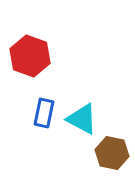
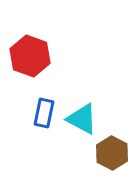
brown hexagon: rotated 16 degrees clockwise
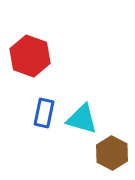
cyan triangle: rotated 12 degrees counterclockwise
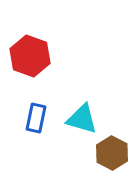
blue rectangle: moved 8 px left, 5 px down
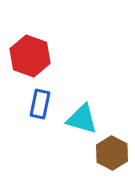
blue rectangle: moved 4 px right, 14 px up
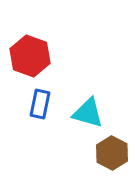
cyan triangle: moved 6 px right, 6 px up
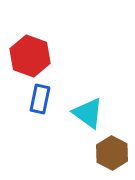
blue rectangle: moved 5 px up
cyan triangle: rotated 20 degrees clockwise
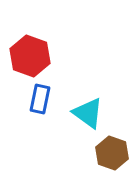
brown hexagon: rotated 8 degrees counterclockwise
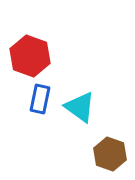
cyan triangle: moved 8 px left, 6 px up
brown hexagon: moved 2 px left, 1 px down
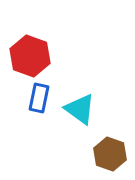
blue rectangle: moved 1 px left, 1 px up
cyan triangle: moved 2 px down
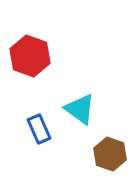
blue rectangle: moved 31 px down; rotated 36 degrees counterclockwise
